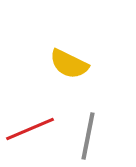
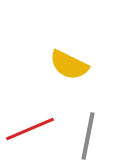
yellow semicircle: moved 1 px down
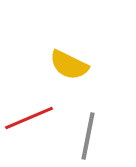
red line: moved 1 px left, 11 px up
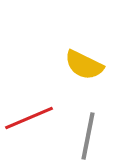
yellow semicircle: moved 15 px right
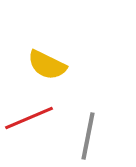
yellow semicircle: moved 37 px left
